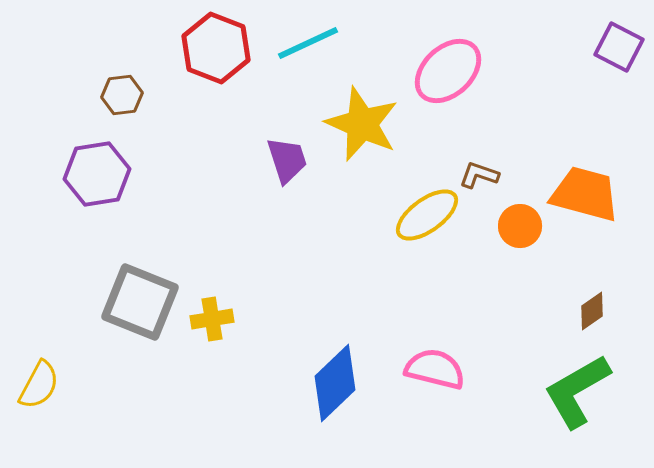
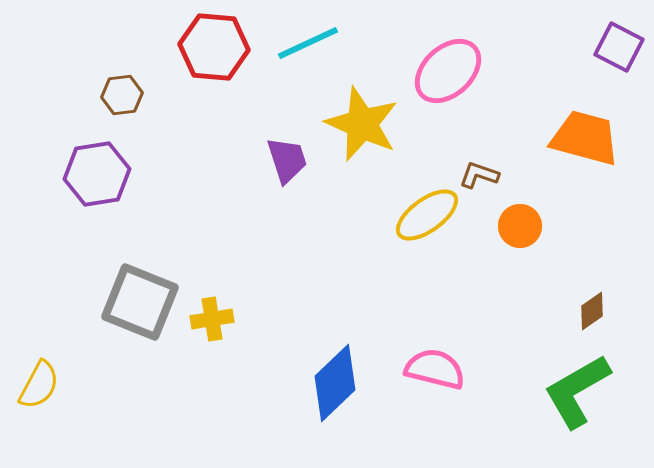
red hexagon: moved 2 px left, 1 px up; rotated 16 degrees counterclockwise
orange trapezoid: moved 56 px up
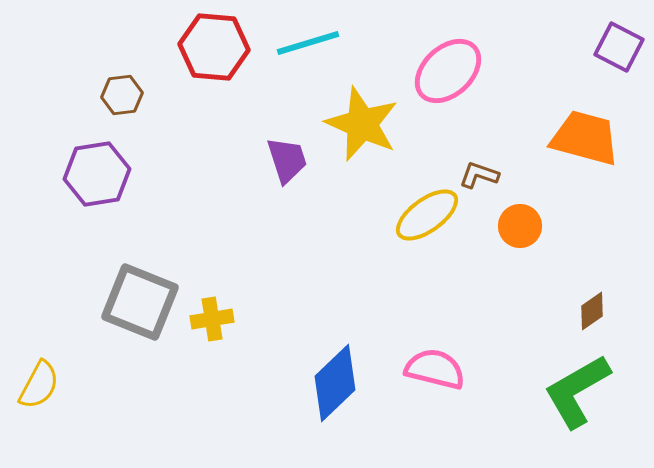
cyan line: rotated 8 degrees clockwise
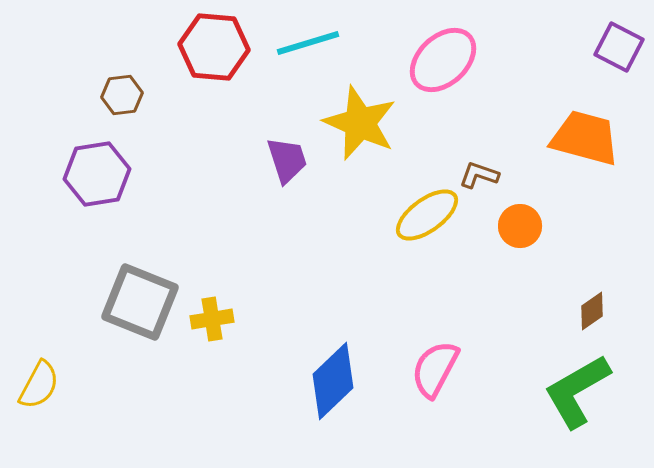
pink ellipse: moved 5 px left, 11 px up
yellow star: moved 2 px left, 1 px up
pink semicircle: rotated 76 degrees counterclockwise
blue diamond: moved 2 px left, 2 px up
